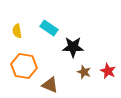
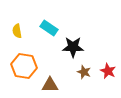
brown triangle: rotated 24 degrees counterclockwise
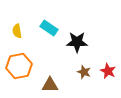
black star: moved 4 px right, 5 px up
orange hexagon: moved 5 px left; rotated 20 degrees counterclockwise
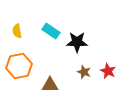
cyan rectangle: moved 2 px right, 3 px down
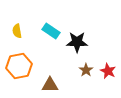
brown star: moved 2 px right, 2 px up; rotated 16 degrees clockwise
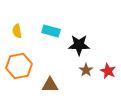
cyan rectangle: rotated 18 degrees counterclockwise
black star: moved 2 px right, 3 px down
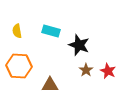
black star: rotated 20 degrees clockwise
orange hexagon: rotated 15 degrees clockwise
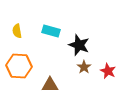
brown star: moved 2 px left, 3 px up
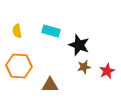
brown star: rotated 24 degrees clockwise
red star: moved 1 px left; rotated 21 degrees clockwise
